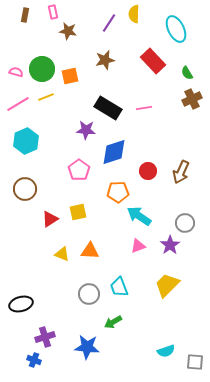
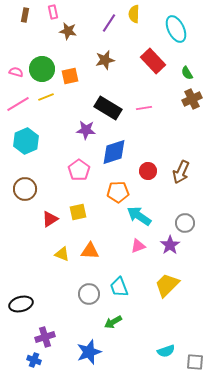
blue star at (87, 347): moved 2 px right, 5 px down; rotated 25 degrees counterclockwise
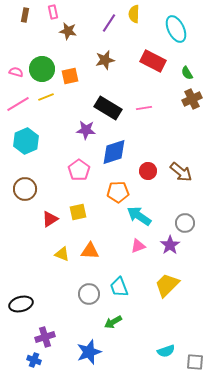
red rectangle at (153, 61): rotated 20 degrees counterclockwise
brown arrow at (181, 172): rotated 75 degrees counterclockwise
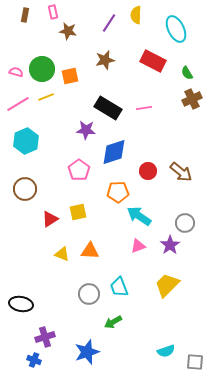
yellow semicircle at (134, 14): moved 2 px right, 1 px down
black ellipse at (21, 304): rotated 25 degrees clockwise
blue star at (89, 352): moved 2 px left
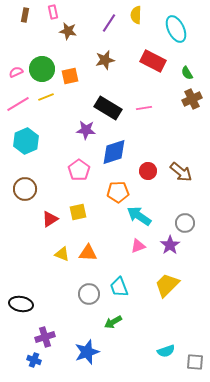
pink semicircle at (16, 72): rotated 40 degrees counterclockwise
orange triangle at (90, 251): moved 2 px left, 2 px down
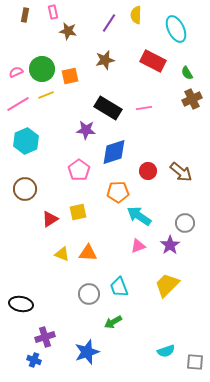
yellow line at (46, 97): moved 2 px up
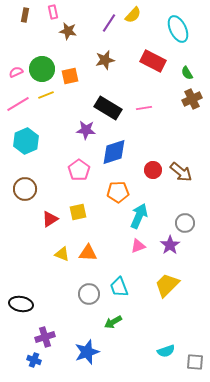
yellow semicircle at (136, 15): moved 3 px left; rotated 138 degrees counterclockwise
cyan ellipse at (176, 29): moved 2 px right
red circle at (148, 171): moved 5 px right, 1 px up
cyan arrow at (139, 216): rotated 80 degrees clockwise
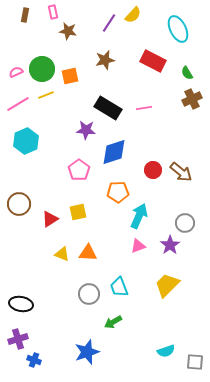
brown circle at (25, 189): moved 6 px left, 15 px down
purple cross at (45, 337): moved 27 px left, 2 px down
